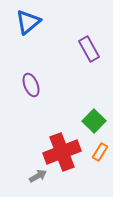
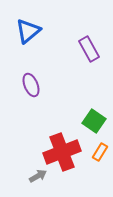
blue triangle: moved 9 px down
green square: rotated 10 degrees counterclockwise
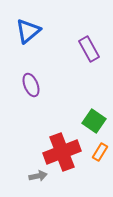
gray arrow: rotated 18 degrees clockwise
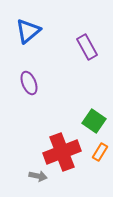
purple rectangle: moved 2 px left, 2 px up
purple ellipse: moved 2 px left, 2 px up
gray arrow: rotated 24 degrees clockwise
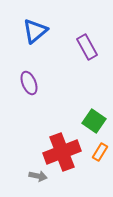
blue triangle: moved 7 px right
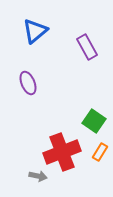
purple ellipse: moved 1 px left
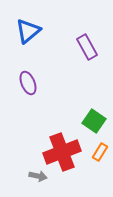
blue triangle: moved 7 px left
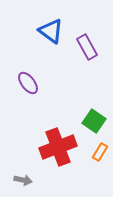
blue triangle: moved 23 px right; rotated 44 degrees counterclockwise
purple ellipse: rotated 15 degrees counterclockwise
red cross: moved 4 px left, 5 px up
gray arrow: moved 15 px left, 4 px down
